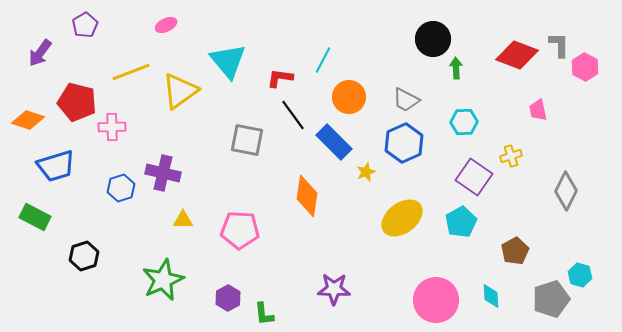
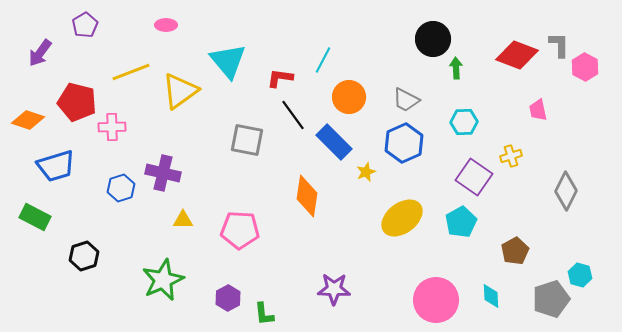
pink ellipse at (166, 25): rotated 25 degrees clockwise
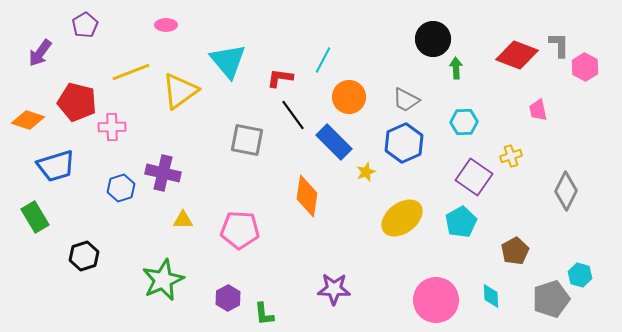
green rectangle at (35, 217): rotated 32 degrees clockwise
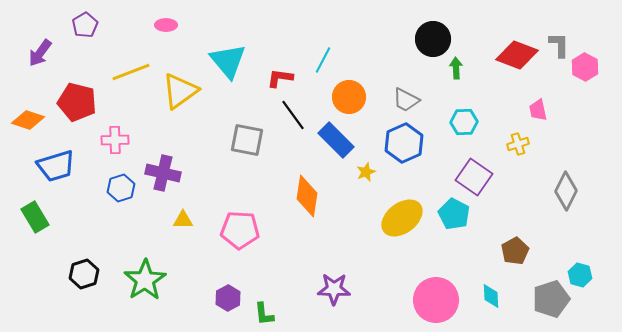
pink cross at (112, 127): moved 3 px right, 13 px down
blue rectangle at (334, 142): moved 2 px right, 2 px up
yellow cross at (511, 156): moved 7 px right, 12 px up
cyan pentagon at (461, 222): moved 7 px left, 8 px up; rotated 16 degrees counterclockwise
black hexagon at (84, 256): moved 18 px down
green star at (163, 280): moved 18 px left; rotated 9 degrees counterclockwise
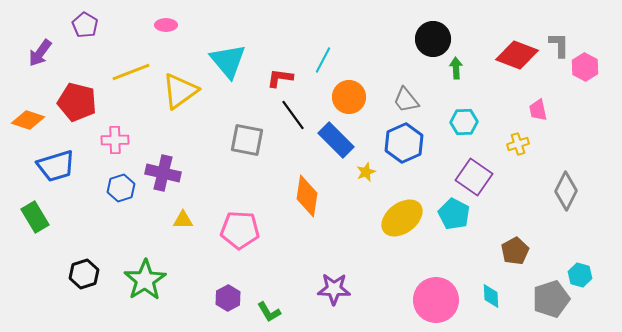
purple pentagon at (85, 25): rotated 10 degrees counterclockwise
gray trapezoid at (406, 100): rotated 24 degrees clockwise
green L-shape at (264, 314): moved 5 px right, 2 px up; rotated 25 degrees counterclockwise
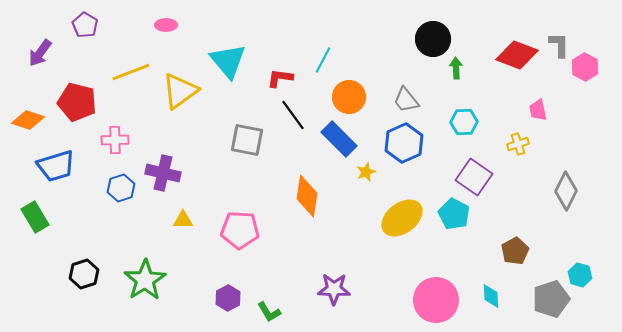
blue rectangle at (336, 140): moved 3 px right, 1 px up
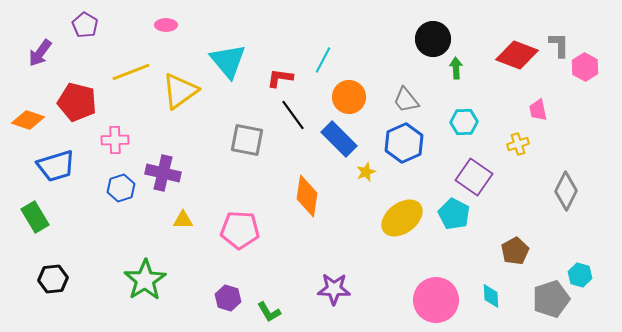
black hexagon at (84, 274): moved 31 px left, 5 px down; rotated 12 degrees clockwise
purple hexagon at (228, 298): rotated 15 degrees counterclockwise
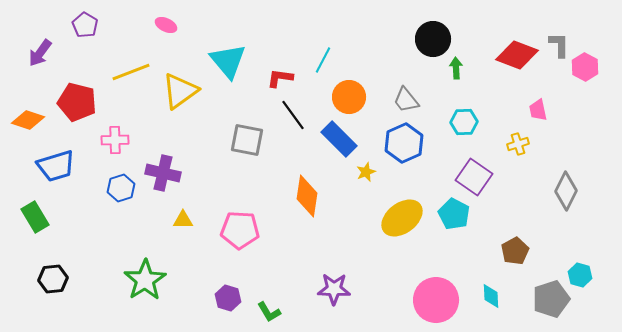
pink ellipse at (166, 25): rotated 25 degrees clockwise
